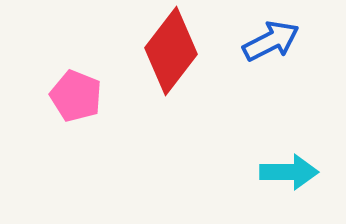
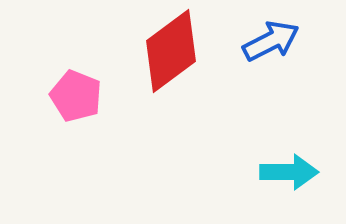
red diamond: rotated 16 degrees clockwise
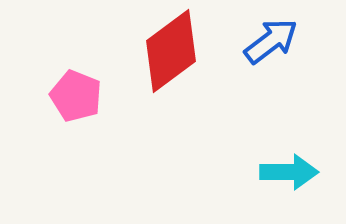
blue arrow: rotated 10 degrees counterclockwise
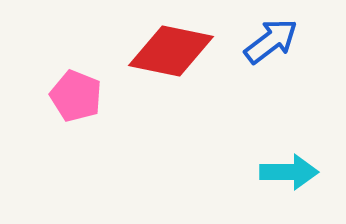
red diamond: rotated 48 degrees clockwise
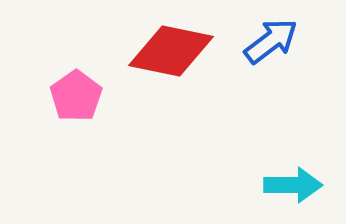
pink pentagon: rotated 15 degrees clockwise
cyan arrow: moved 4 px right, 13 px down
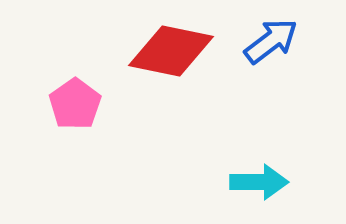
pink pentagon: moved 1 px left, 8 px down
cyan arrow: moved 34 px left, 3 px up
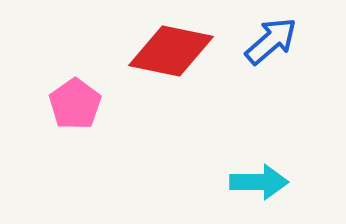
blue arrow: rotated 4 degrees counterclockwise
